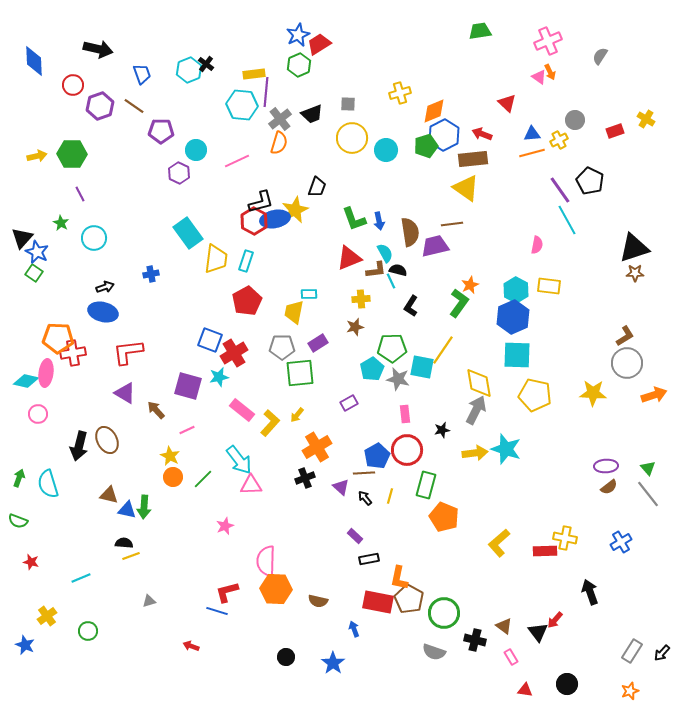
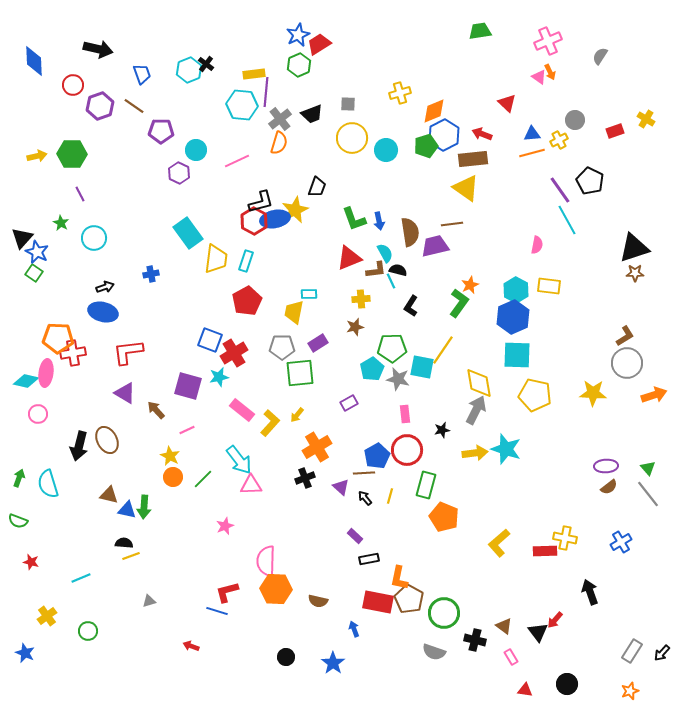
blue star at (25, 645): moved 8 px down
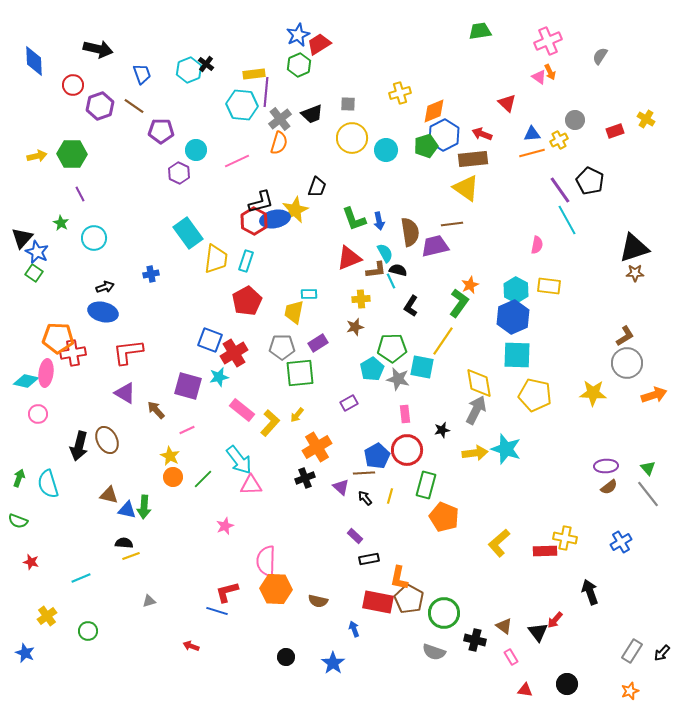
yellow line at (443, 350): moved 9 px up
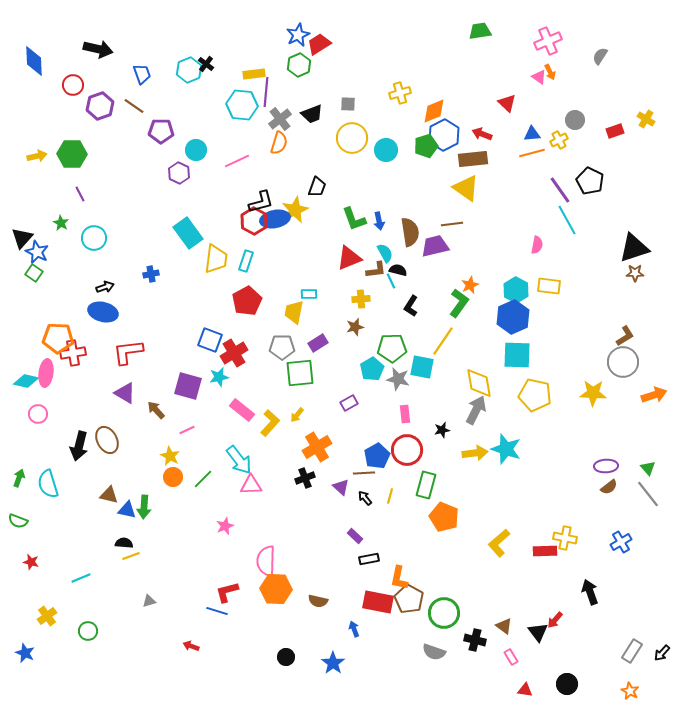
gray circle at (627, 363): moved 4 px left, 1 px up
orange star at (630, 691): rotated 24 degrees counterclockwise
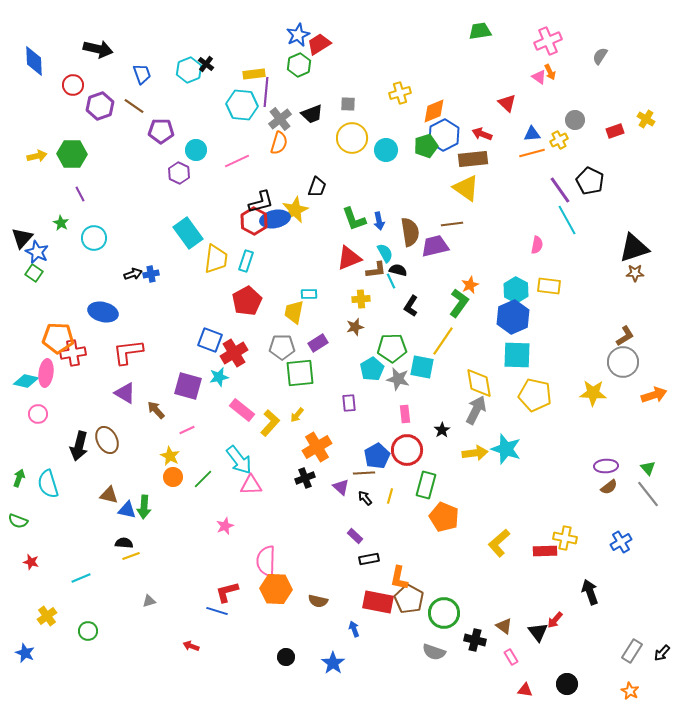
black arrow at (105, 287): moved 28 px right, 13 px up
purple rectangle at (349, 403): rotated 66 degrees counterclockwise
black star at (442, 430): rotated 21 degrees counterclockwise
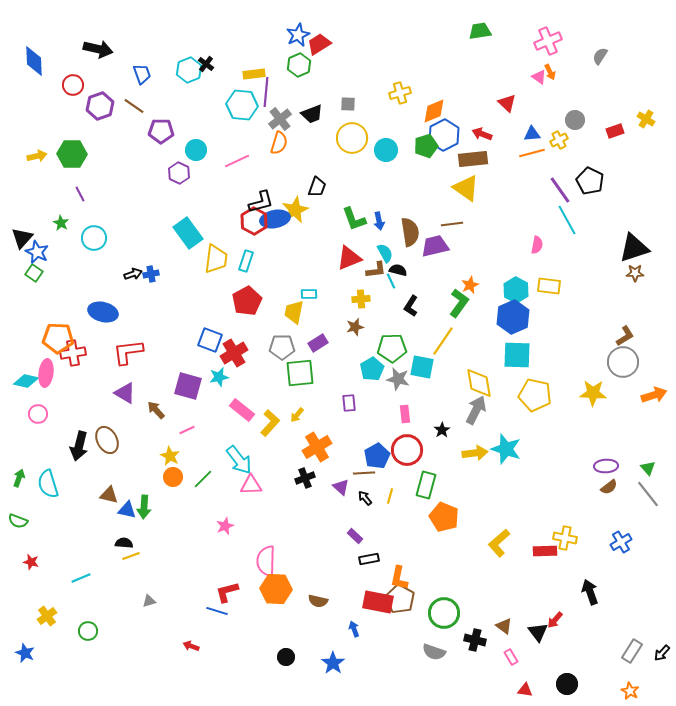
brown pentagon at (409, 599): moved 9 px left
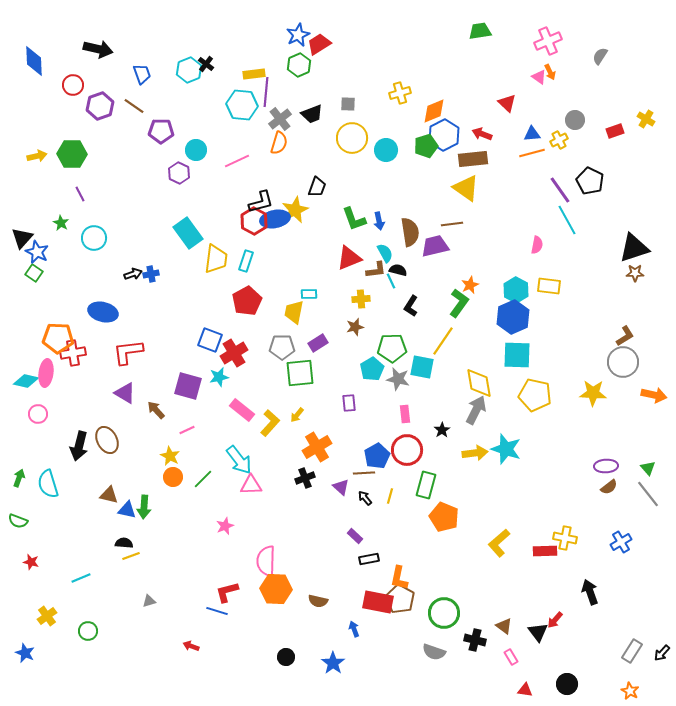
orange arrow at (654, 395): rotated 30 degrees clockwise
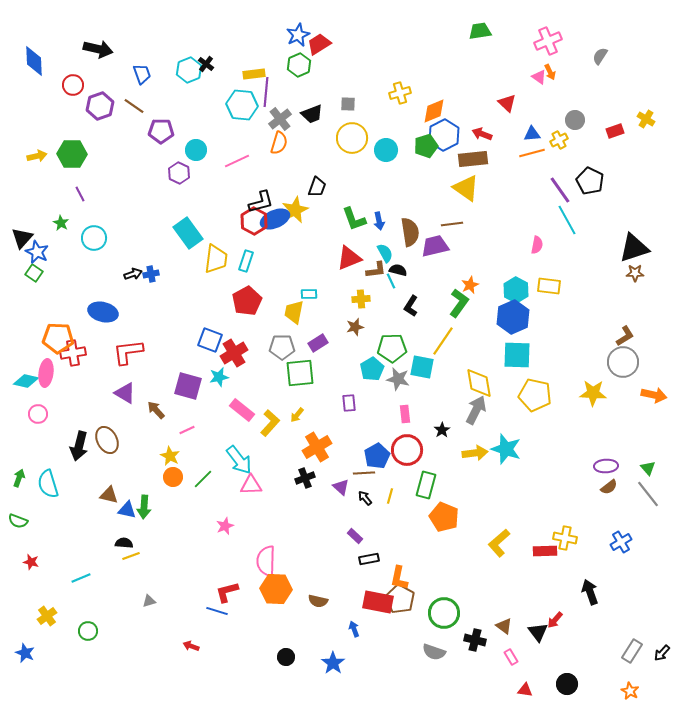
blue ellipse at (275, 219): rotated 12 degrees counterclockwise
